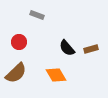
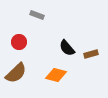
brown rectangle: moved 5 px down
orange diamond: rotated 45 degrees counterclockwise
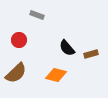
red circle: moved 2 px up
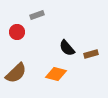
gray rectangle: rotated 40 degrees counterclockwise
red circle: moved 2 px left, 8 px up
orange diamond: moved 1 px up
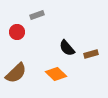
orange diamond: rotated 30 degrees clockwise
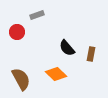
brown rectangle: rotated 64 degrees counterclockwise
brown semicircle: moved 5 px right, 6 px down; rotated 75 degrees counterclockwise
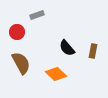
brown rectangle: moved 2 px right, 3 px up
brown semicircle: moved 16 px up
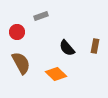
gray rectangle: moved 4 px right, 1 px down
brown rectangle: moved 2 px right, 5 px up
